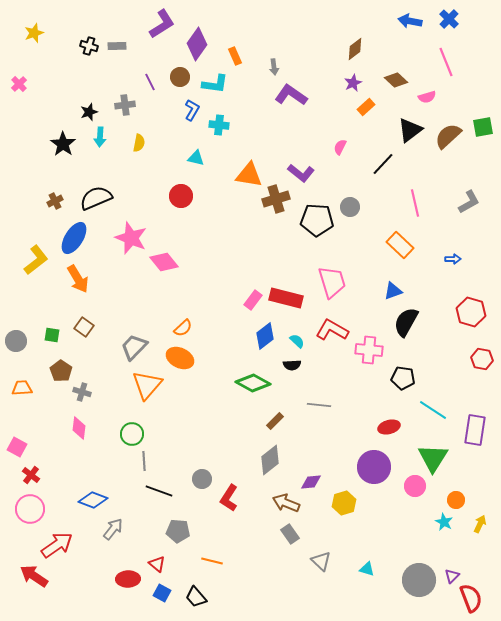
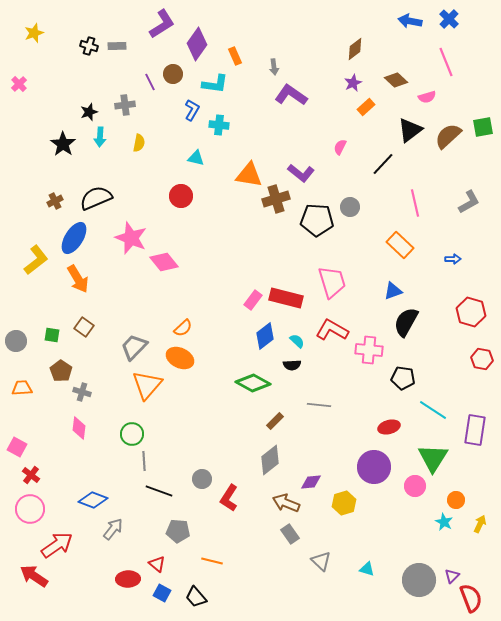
brown circle at (180, 77): moved 7 px left, 3 px up
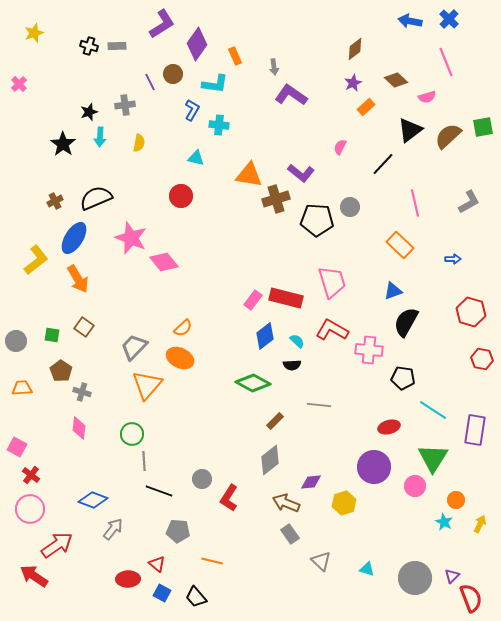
gray circle at (419, 580): moved 4 px left, 2 px up
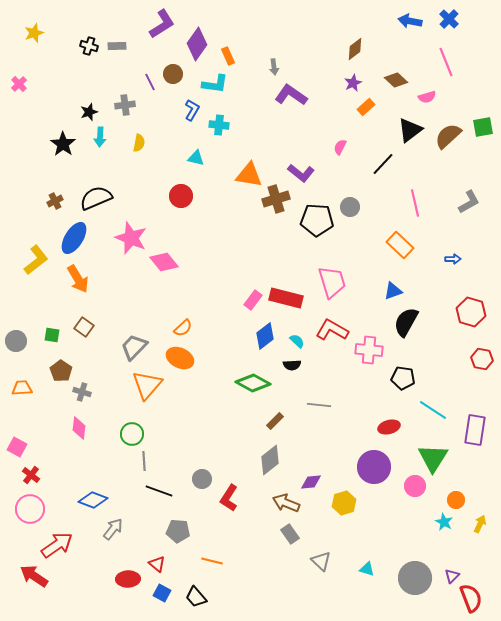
orange rectangle at (235, 56): moved 7 px left
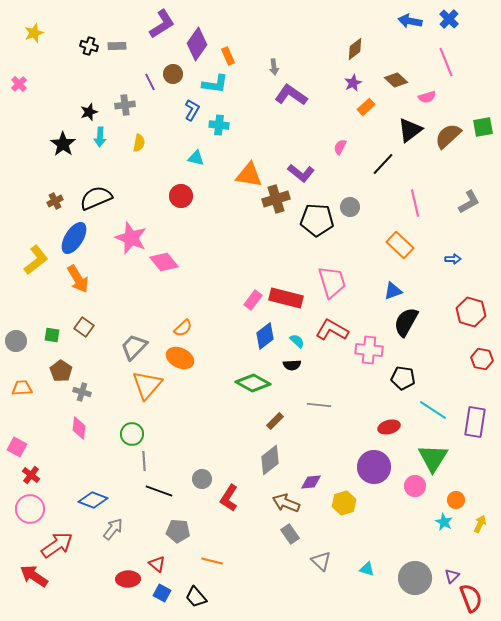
purple rectangle at (475, 430): moved 8 px up
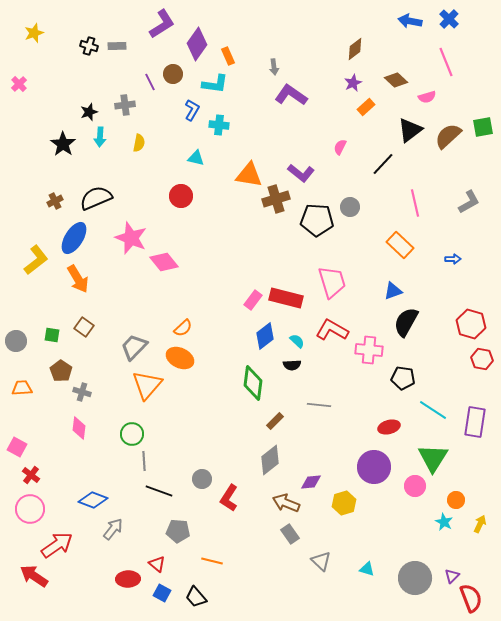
red hexagon at (471, 312): moved 12 px down
green diamond at (253, 383): rotated 68 degrees clockwise
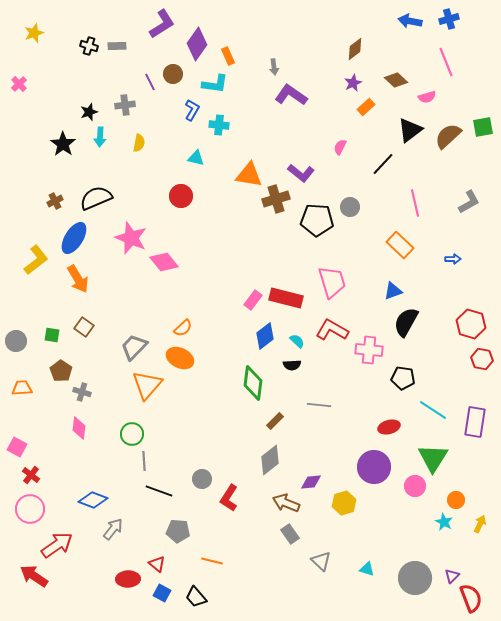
blue cross at (449, 19): rotated 30 degrees clockwise
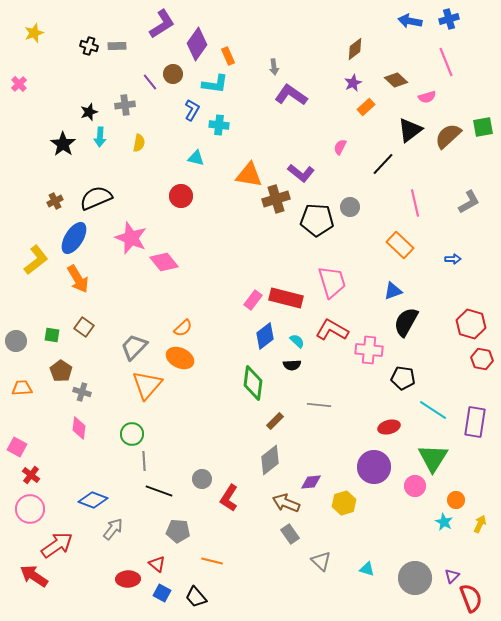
purple line at (150, 82): rotated 12 degrees counterclockwise
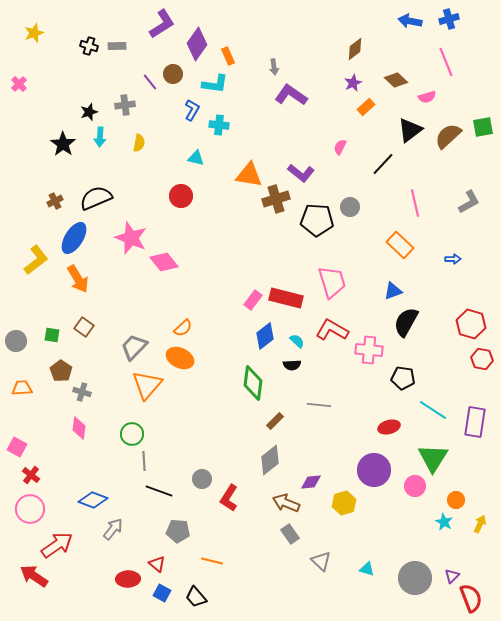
purple circle at (374, 467): moved 3 px down
